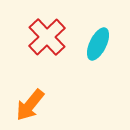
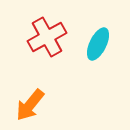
red cross: rotated 15 degrees clockwise
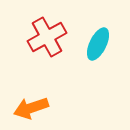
orange arrow: moved 1 px right, 3 px down; rotated 32 degrees clockwise
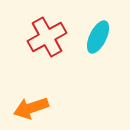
cyan ellipse: moved 7 px up
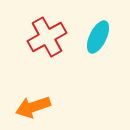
orange arrow: moved 2 px right, 1 px up
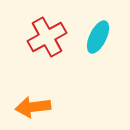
orange arrow: rotated 12 degrees clockwise
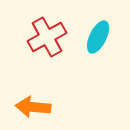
orange arrow: rotated 12 degrees clockwise
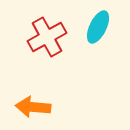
cyan ellipse: moved 10 px up
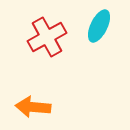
cyan ellipse: moved 1 px right, 1 px up
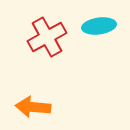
cyan ellipse: rotated 56 degrees clockwise
